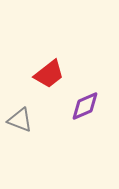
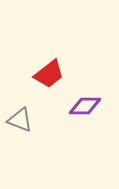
purple diamond: rotated 24 degrees clockwise
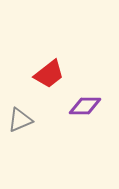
gray triangle: rotated 44 degrees counterclockwise
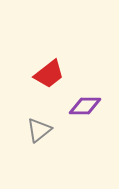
gray triangle: moved 19 px right, 10 px down; rotated 16 degrees counterclockwise
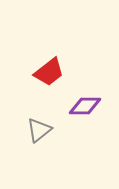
red trapezoid: moved 2 px up
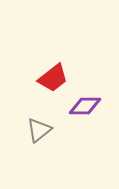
red trapezoid: moved 4 px right, 6 px down
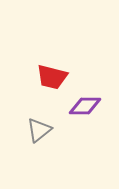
red trapezoid: moved 1 px left, 1 px up; rotated 52 degrees clockwise
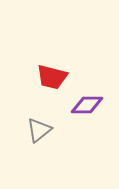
purple diamond: moved 2 px right, 1 px up
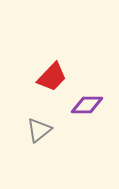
red trapezoid: rotated 60 degrees counterclockwise
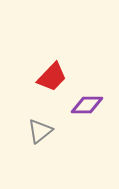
gray triangle: moved 1 px right, 1 px down
